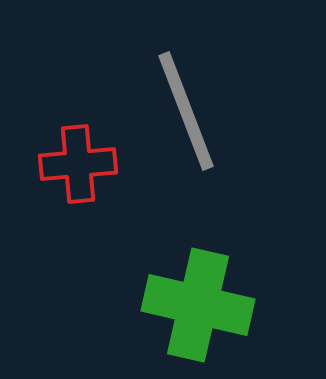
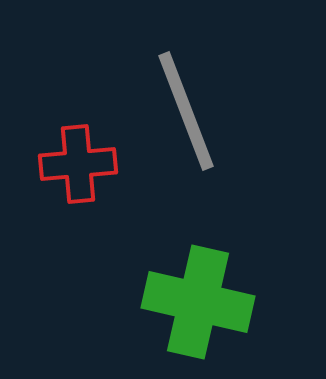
green cross: moved 3 px up
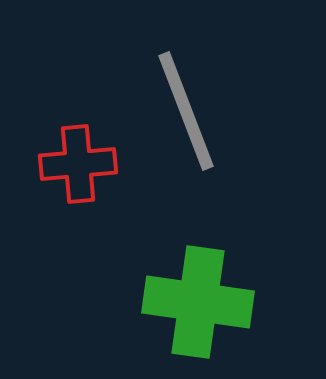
green cross: rotated 5 degrees counterclockwise
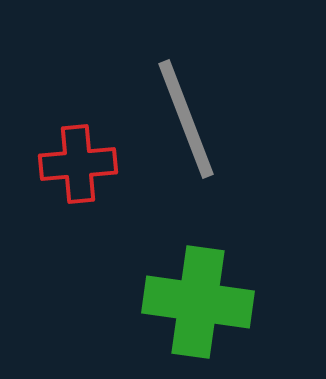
gray line: moved 8 px down
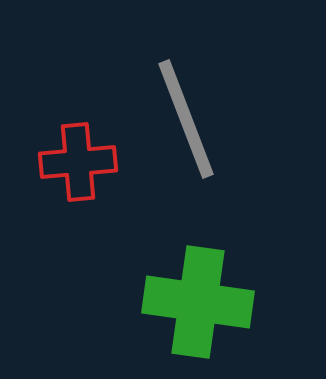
red cross: moved 2 px up
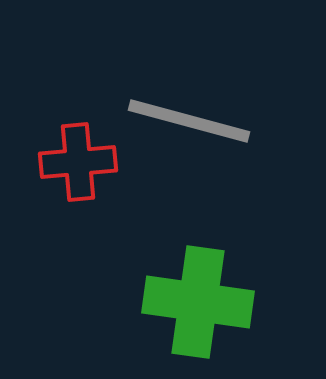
gray line: moved 3 px right, 2 px down; rotated 54 degrees counterclockwise
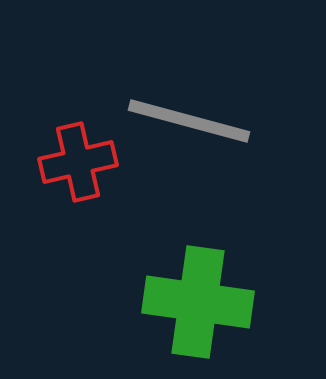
red cross: rotated 8 degrees counterclockwise
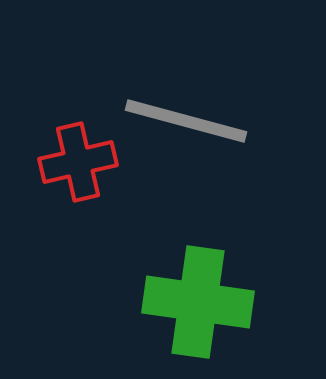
gray line: moved 3 px left
